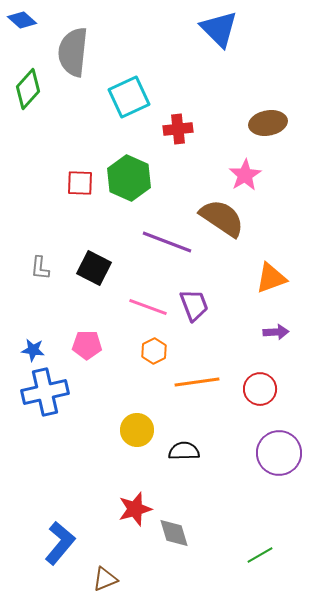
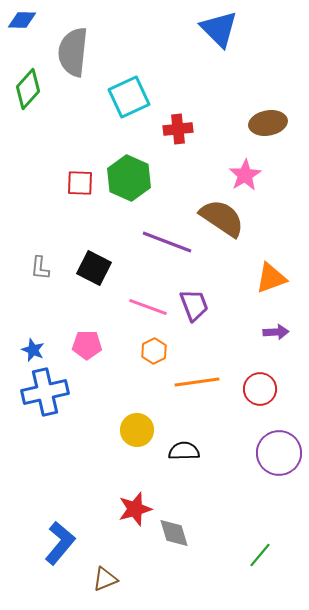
blue diamond: rotated 40 degrees counterclockwise
blue star: rotated 15 degrees clockwise
green line: rotated 20 degrees counterclockwise
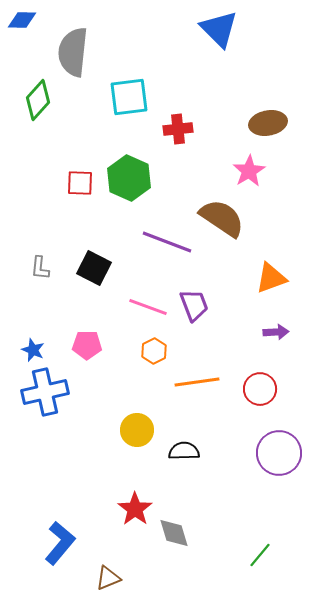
green diamond: moved 10 px right, 11 px down
cyan square: rotated 18 degrees clockwise
pink star: moved 4 px right, 4 px up
red star: rotated 20 degrees counterclockwise
brown triangle: moved 3 px right, 1 px up
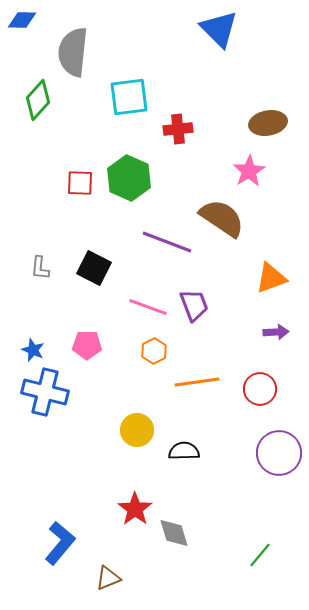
blue cross: rotated 27 degrees clockwise
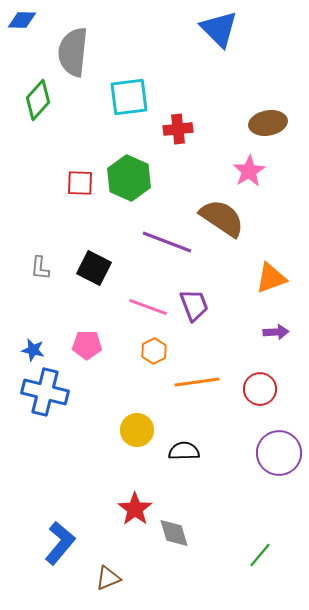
blue star: rotated 10 degrees counterclockwise
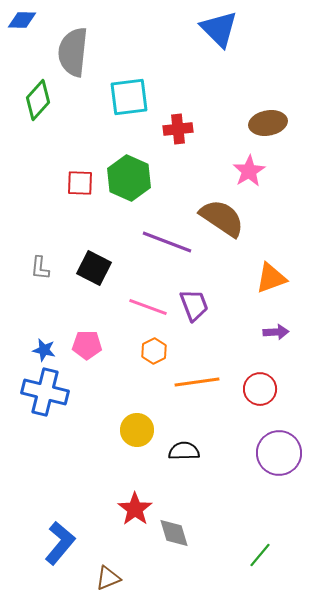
blue star: moved 11 px right
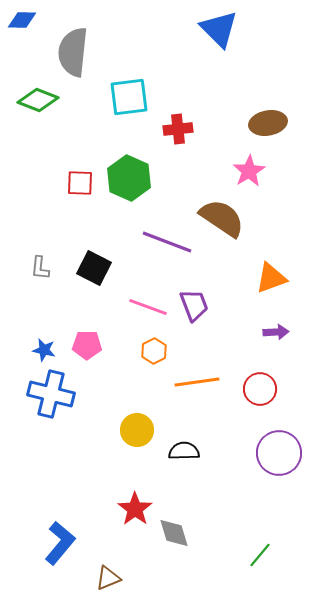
green diamond: rotated 69 degrees clockwise
blue cross: moved 6 px right, 2 px down
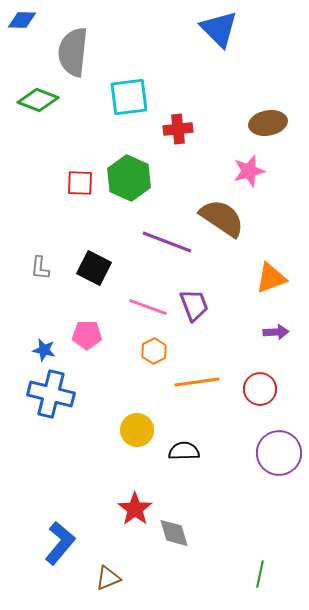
pink star: rotated 16 degrees clockwise
pink pentagon: moved 10 px up
green line: moved 19 px down; rotated 28 degrees counterclockwise
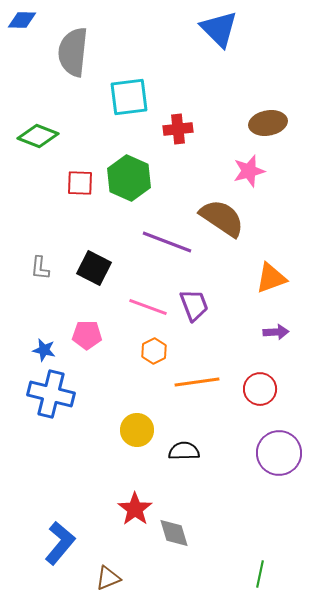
green diamond: moved 36 px down
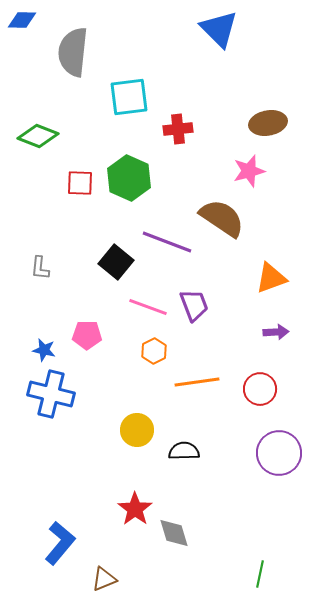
black square: moved 22 px right, 6 px up; rotated 12 degrees clockwise
brown triangle: moved 4 px left, 1 px down
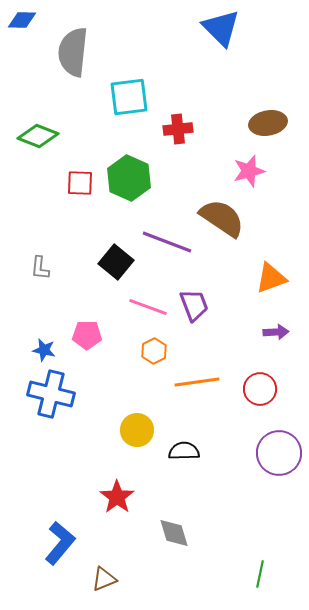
blue triangle: moved 2 px right, 1 px up
red star: moved 18 px left, 12 px up
